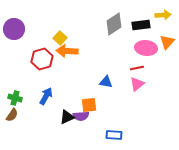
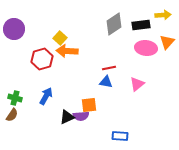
red line: moved 28 px left
blue rectangle: moved 6 px right, 1 px down
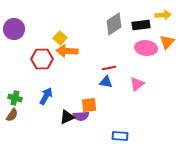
red hexagon: rotated 15 degrees clockwise
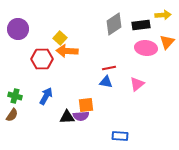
purple circle: moved 4 px right
green cross: moved 2 px up
orange square: moved 3 px left
black triangle: rotated 21 degrees clockwise
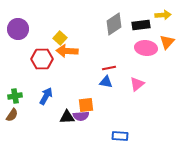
green cross: rotated 24 degrees counterclockwise
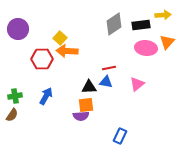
black triangle: moved 22 px right, 30 px up
blue rectangle: rotated 70 degrees counterclockwise
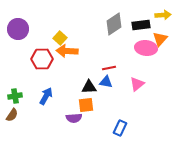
orange triangle: moved 7 px left, 3 px up
purple semicircle: moved 7 px left, 2 px down
blue rectangle: moved 8 px up
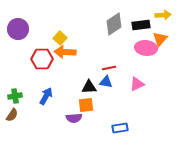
orange arrow: moved 2 px left, 1 px down
pink triangle: rotated 14 degrees clockwise
blue rectangle: rotated 56 degrees clockwise
